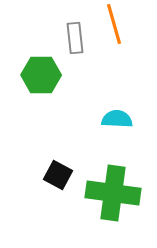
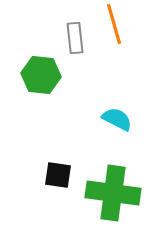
green hexagon: rotated 6 degrees clockwise
cyan semicircle: rotated 24 degrees clockwise
black square: rotated 20 degrees counterclockwise
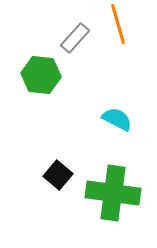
orange line: moved 4 px right
gray rectangle: rotated 48 degrees clockwise
black square: rotated 32 degrees clockwise
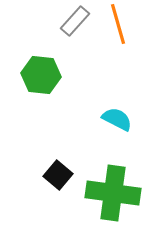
gray rectangle: moved 17 px up
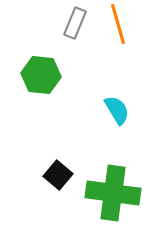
gray rectangle: moved 2 px down; rotated 20 degrees counterclockwise
cyan semicircle: moved 9 px up; rotated 32 degrees clockwise
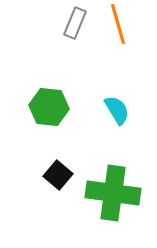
green hexagon: moved 8 px right, 32 px down
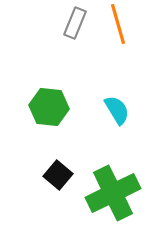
green cross: rotated 34 degrees counterclockwise
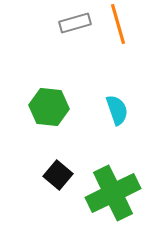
gray rectangle: rotated 52 degrees clockwise
cyan semicircle: rotated 12 degrees clockwise
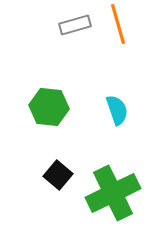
gray rectangle: moved 2 px down
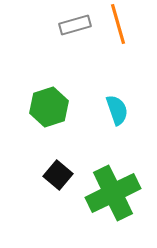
green hexagon: rotated 24 degrees counterclockwise
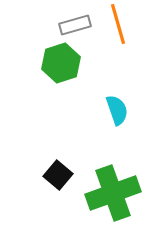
green hexagon: moved 12 px right, 44 px up
green cross: rotated 6 degrees clockwise
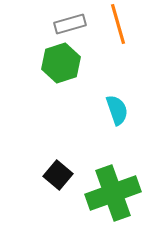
gray rectangle: moved 5 px left, 1 px up
